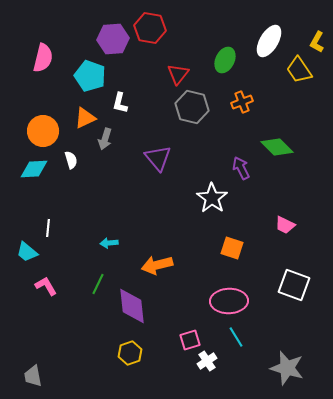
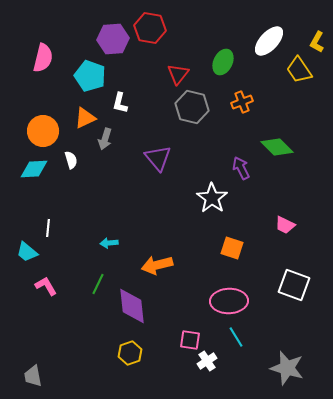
white ellipse: rotated 12 degrees clockwise
green ellipse: moved 2 px left, 2 px down
pink square: rotated 25 degrees clockwise
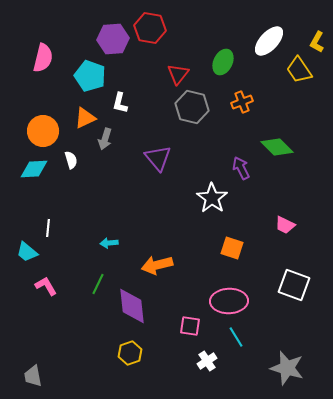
pink square: moved 14 px up
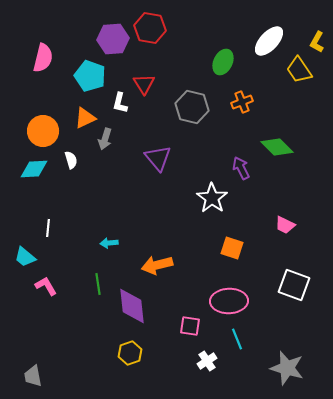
red triangle: moved 34 px left, 10 px down; rotated 10 degrees counterclockwise
cyan trapezoid: moved 2 px left, 5 px down
green line: rotated 35 degrees counterclockwise
cyan line: moved 1 px right, 2 px down; rotated 10 degrees clockwise
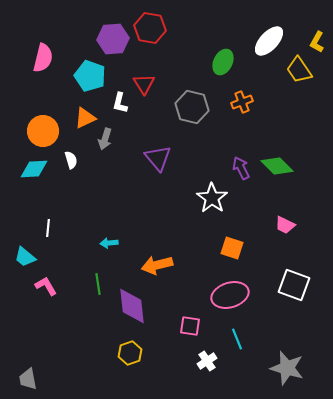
green diamond: moved 19 px down
pink ellipse: moved 1 px right, 6 px up; rotated 15 degrees counterclockwise
gray trapezoid: moved 5 px left, 3 px down
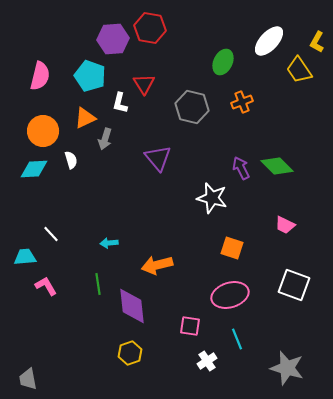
pink semicircle: moved 3 px left, 18 px down
white star: rotated 20 degrees counterclockwise
white line: moved 3 px right, 6 px down; rotated 48 degrees counterclockwise
cyan trapezoid: rotated 135 degrees clockwise
